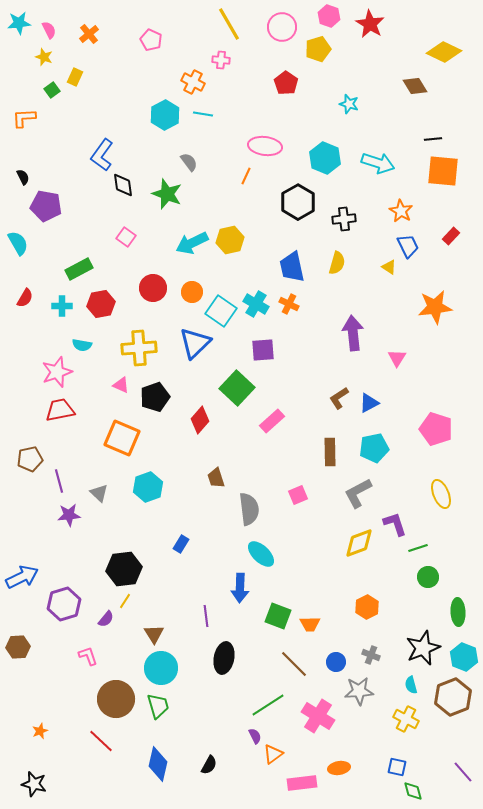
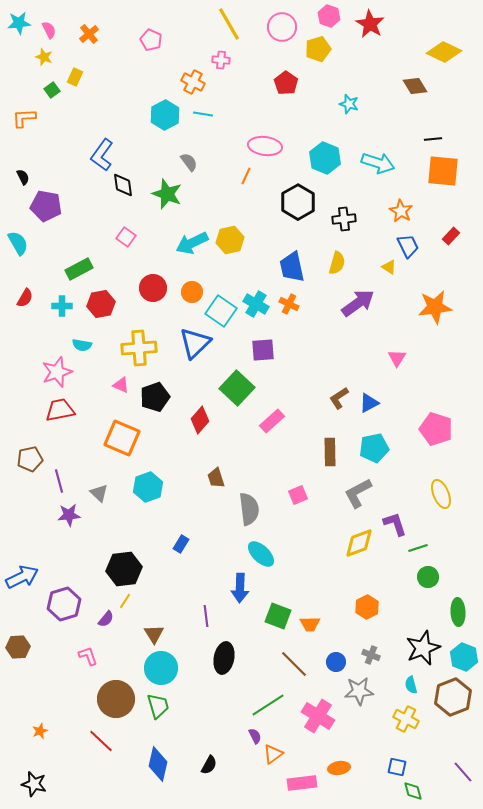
purple arrow at (353, 333): moved 5 px right, 30 px up; rotated 60 degrees clockwise
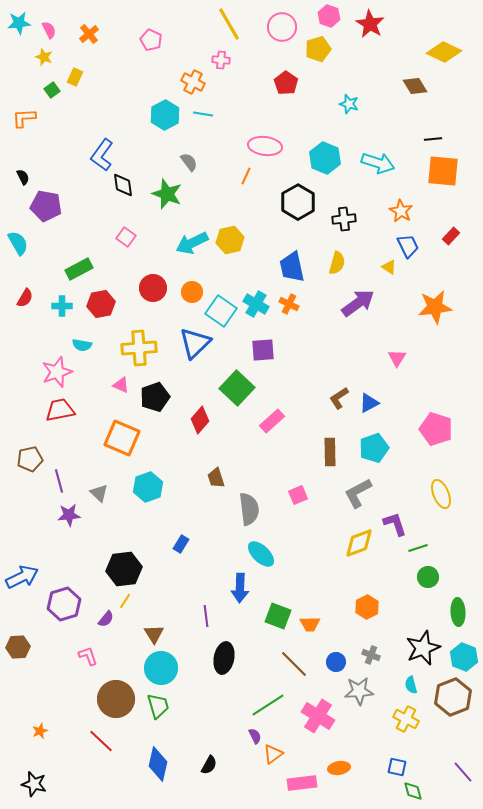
cyan pentagon at (374, 448): rotated 8 degrees counterclockwise
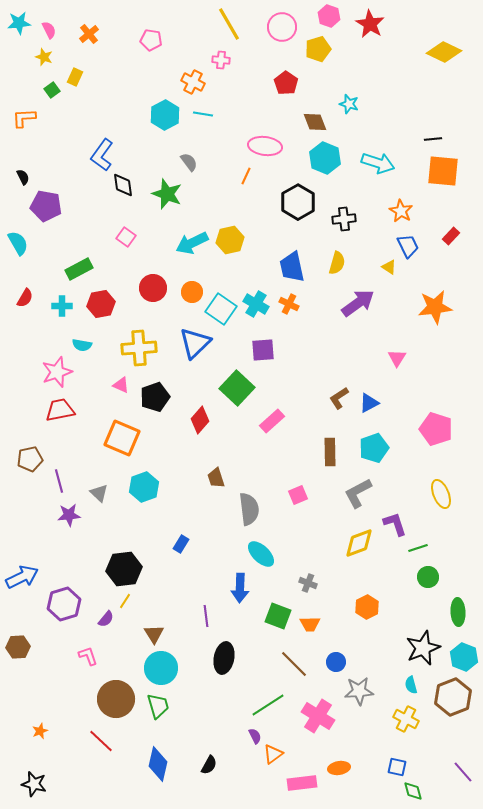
pink pentagon at (151, 40): rotated 15 degrees counterclockwise
brown diamond at (415, 86): moved 100 px left, 36 px down; rotated 10 degrees clockwise
cyan square at (221, 311): moved 2 px up
cyan hexagon at (148, 487): moved 4 px left
gray cross at (371, 655): moved 63 px left, 72 px up
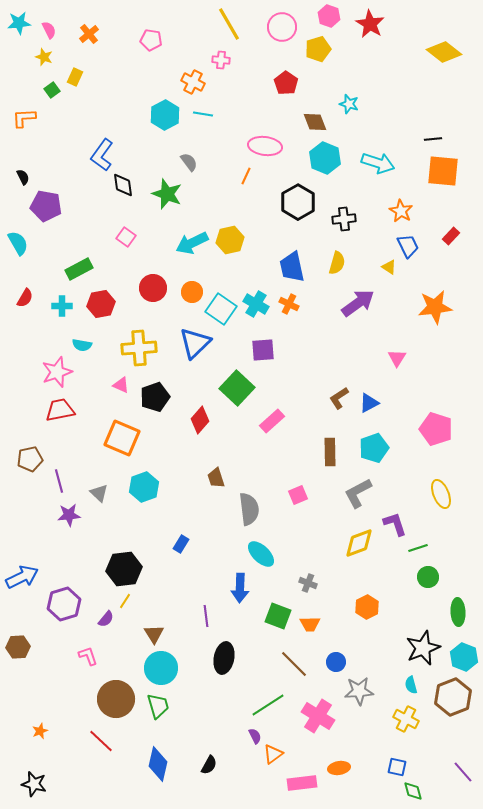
yellow diamond at (444, 52): rotated 12 degrees clockwise
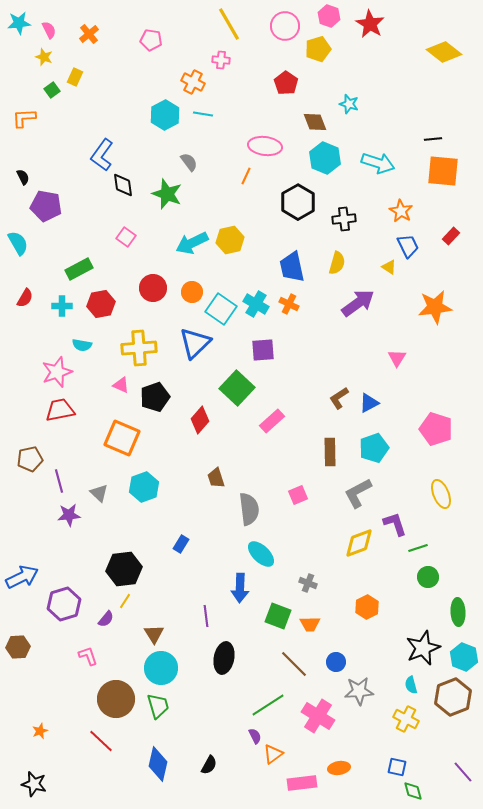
pink circle at (282, 27): moved 3 px right, 1 px up
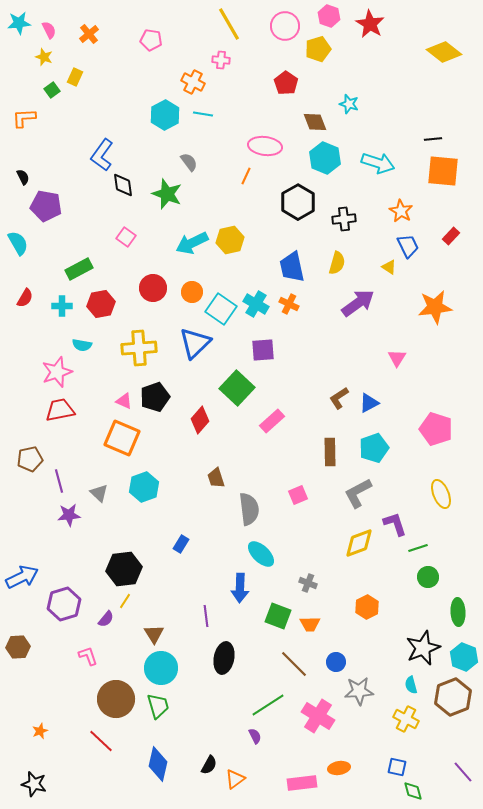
pink triangle at (121, 385): moved 3 px right, 16 px down
orange triangle at (273, 754): moved 38 px left, 25 px down
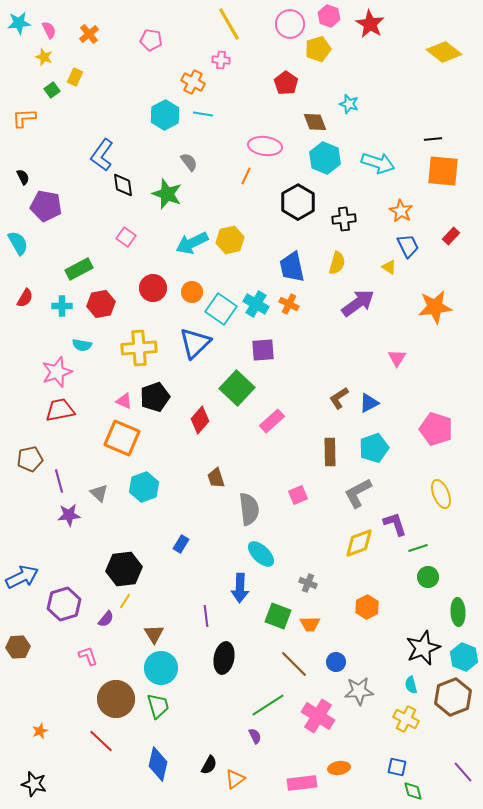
pink circle at (285, 26): moved 5 px right, 2 px up
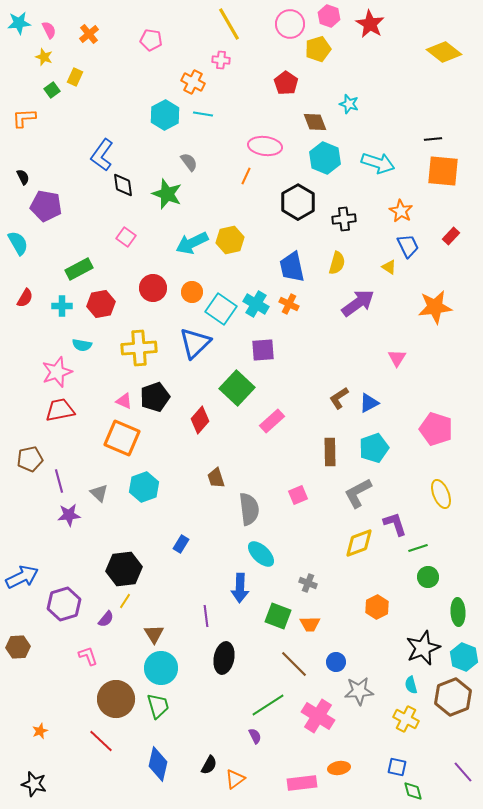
orange hexagon at (367, 607): moved 10 px right
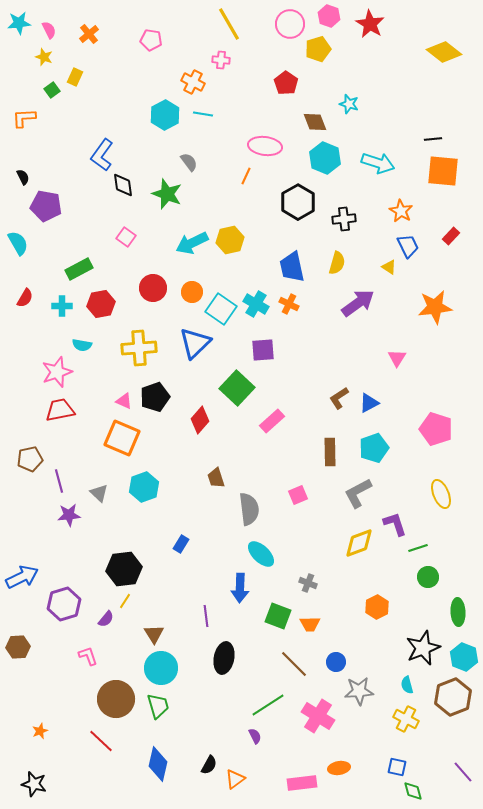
cyan semicircle at (411, 685): moved 4 px left
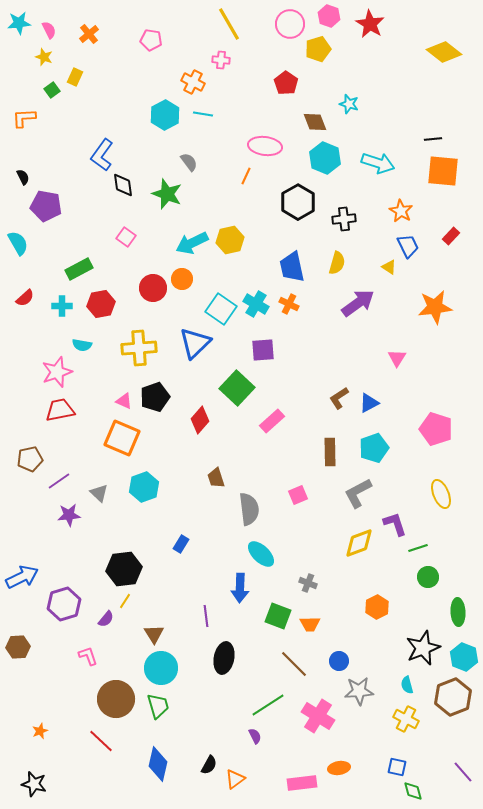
orange circle at (192, 292): moved 10 px left, 13 px up
red semicircle at (25, 298): rotated 18 degrees clockwise
purple line at (59, 481): rotated 70 degrees clockwise
blue circle at (336, 662): moved 3 px right, 1 px up
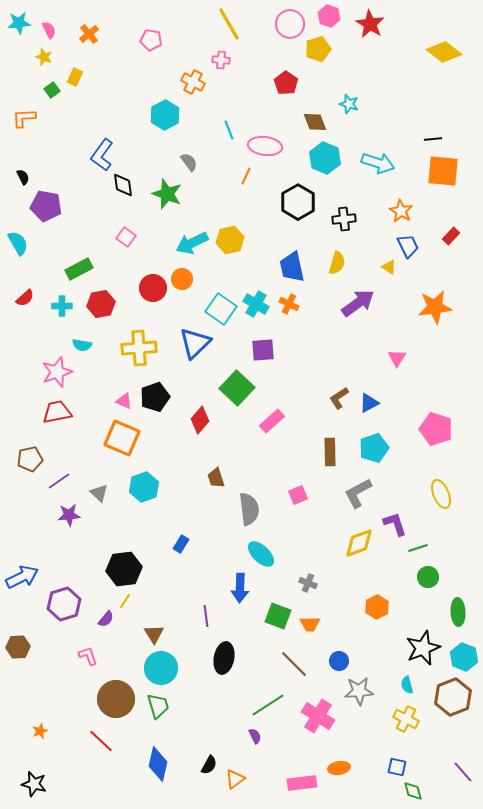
cyan line at (203, 114): moved 26 px right, 16 px down; rotated 60 degrees clockwise
red trapezoid at (60, 410): moved 3 px left, 2 px down
